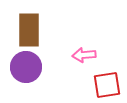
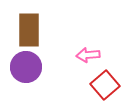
pink arrow: moved 4 px right
red square: moved 2 px left; rotated 32 degrees counterclockwise
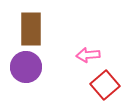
brown rectangle: moved 2 px right, 1 px up
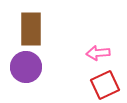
pink arrow: moved 10 px right, 2 px up
red square: rotated 16 degrees clockwise
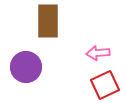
brown rectangle: moved 17 px right, 8 px up
